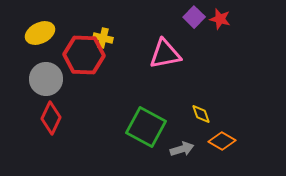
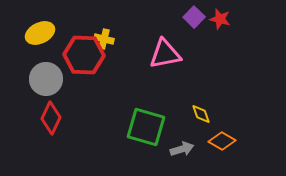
yellow cross: moved 1 px right, 1 px down
green square: rotated 12 degrees counterclockwise
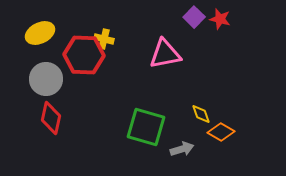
red diamond: rotated 12 degrees counterclockwise
orange diamond: moved 1 px left, 9 px up
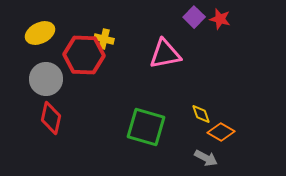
gray arrow: moved 24 px right, 9 px down; rotated 45 degrees clockwise
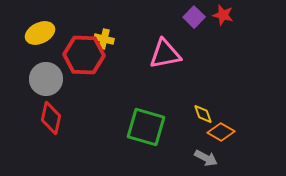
red star: moved 3 px right, 4 px up
yellow diamond: moved 2 px right
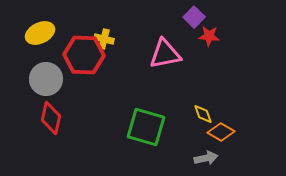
red star: moved 14 px left, 21 px down; rotated 10 degrees counterclockwise
gray arrow: rotated 40 degrees counterclockwise
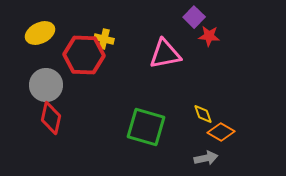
gray circle: moved 6 px down
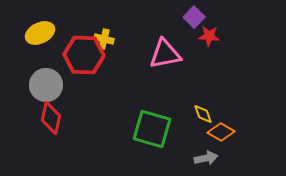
green square: moved 6 px right, 2 px down
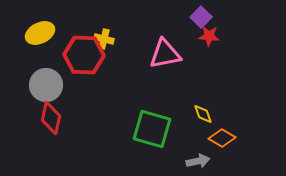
purple square: moved 7 px right
orange diamond: moved 1 px right, 6 px down
gray arrow: moved 8 px left, 3 px down
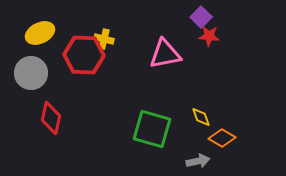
gray circle: moved 15 px left, 12 px up
yellow diamond: moved 2 px left, 3 px down
